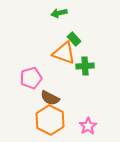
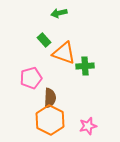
green rectangle: moved 30 px left, 1 px down
brown semicircle: rotated 114 degrees counterclockwise
pink star: rotated 18 degrees clockwise
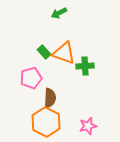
green arrow: rotated 14 degrees counterclockwise
green rectangle: moved 12 px down
orange hexagon: moved 4 px left, 2 px down
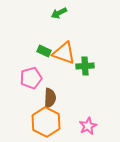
green rectangle: moved 1 px up; rotated 24 degrees counterclockwise
pink star: rotated 12 degrees counterclockwise
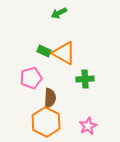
orange triangle: rotated 10 degrees clockwise
green cross: moved 13 px down
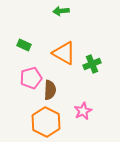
green arrow: moved 2 px right, 2 px up; rotated 21 degrees clockwise
green rectangle: moved 20 px left, 6 px up
green cross: moved 7 px right, 15 px up; rotated 18 degrees counterclockwise
brown semicircle: moved 8 px up
pink star: moved 5 px left, 15 px up
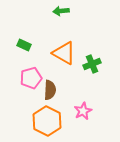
orange hexagon: moved 1 px right, 1 px up
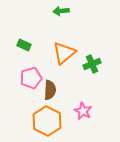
orange triangle: rotated 50 degrees clockwise
pink star: rotated 18 degrees counterclockwise
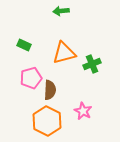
orange triangle: rotated 25 degrees clockwise
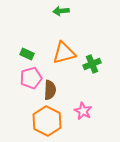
green rectangle: moved 3 px right, 9 px down
